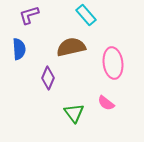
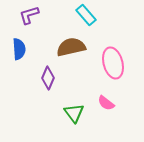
pink ellipse: rotated 8 degrees counterclockwise
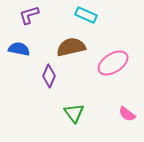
cyan rectangle: rotated 25 degrees counterclockwise
blue semicircle: rotated 75 degrees counterclockwise
pink ellipse: rotated 72 degrees clockwise
purple diamond: moved 1 px right, 2 px up
pink semicircle: moved 21 px right, 11 px down
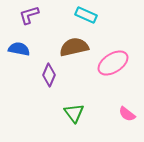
brown semicircle: moved 3 px right
purple diamond: moved 1 px up
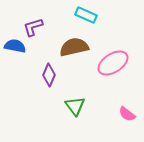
purple L-shape: moved 4 px right, 12 px down
blue semicircle: moved 4 px left, 3 px up
green triangle: moved 1 px right, 7 px up
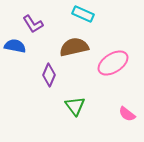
cyan rectangle: moved 3 px left, 1 px up
purple L-shape: moved 3 px up; rotated 105 degrees counterclockwise
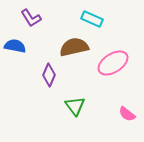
cyan rectangle: moved 9 px right, 5 px down
purple L-shape: moved 2 px left, 6 px up
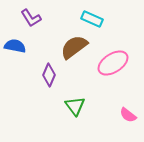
brown semicircle: rotated 24 degrees counterclockwise
pink semicircle: moved 1 px right, 1 px down
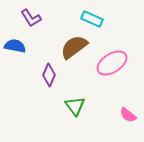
pink ellipse: moved 1 px left
